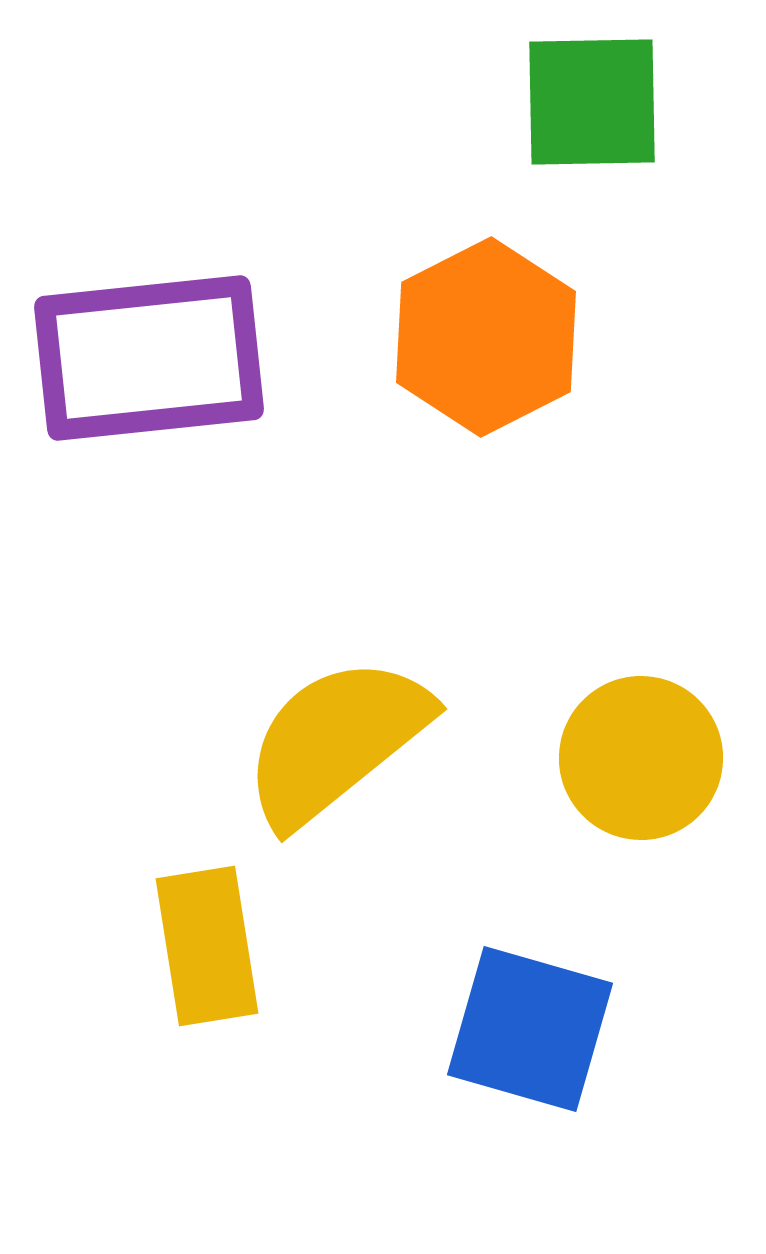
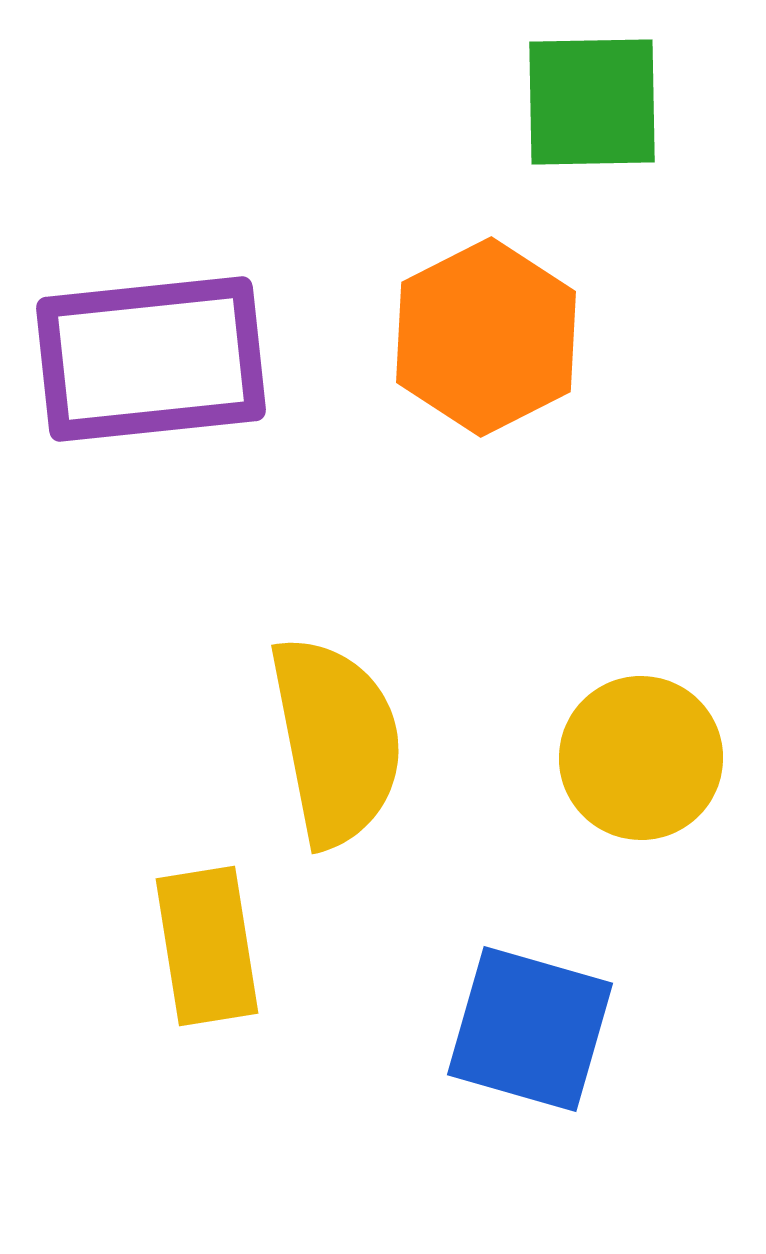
purple rectangle: moved 2 px right, 1 px down
yellow semicircle: rotated 118 degrees clockwise
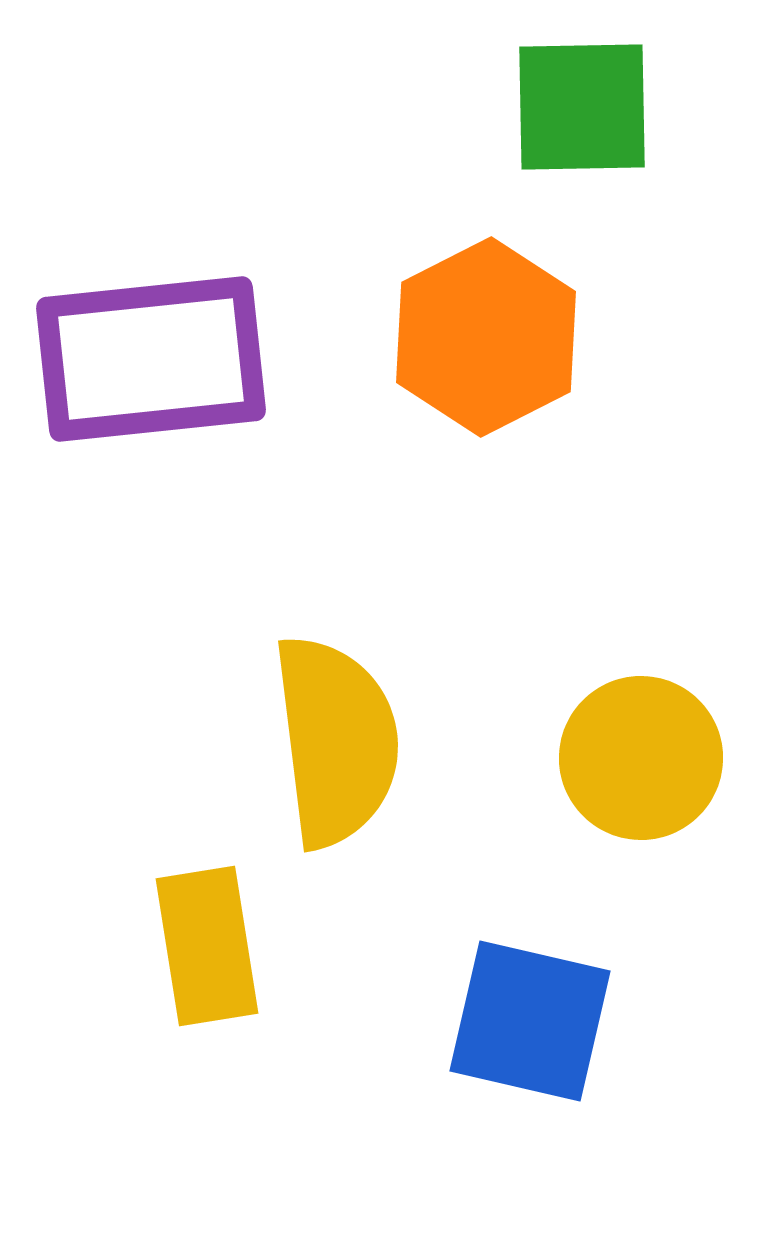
green square: moved 10 px left, 5 px down
yellow semicircle: rotated 4 degrees clockwise
blue square: moved 8 px up; rotated 3 degrees counterclockwise
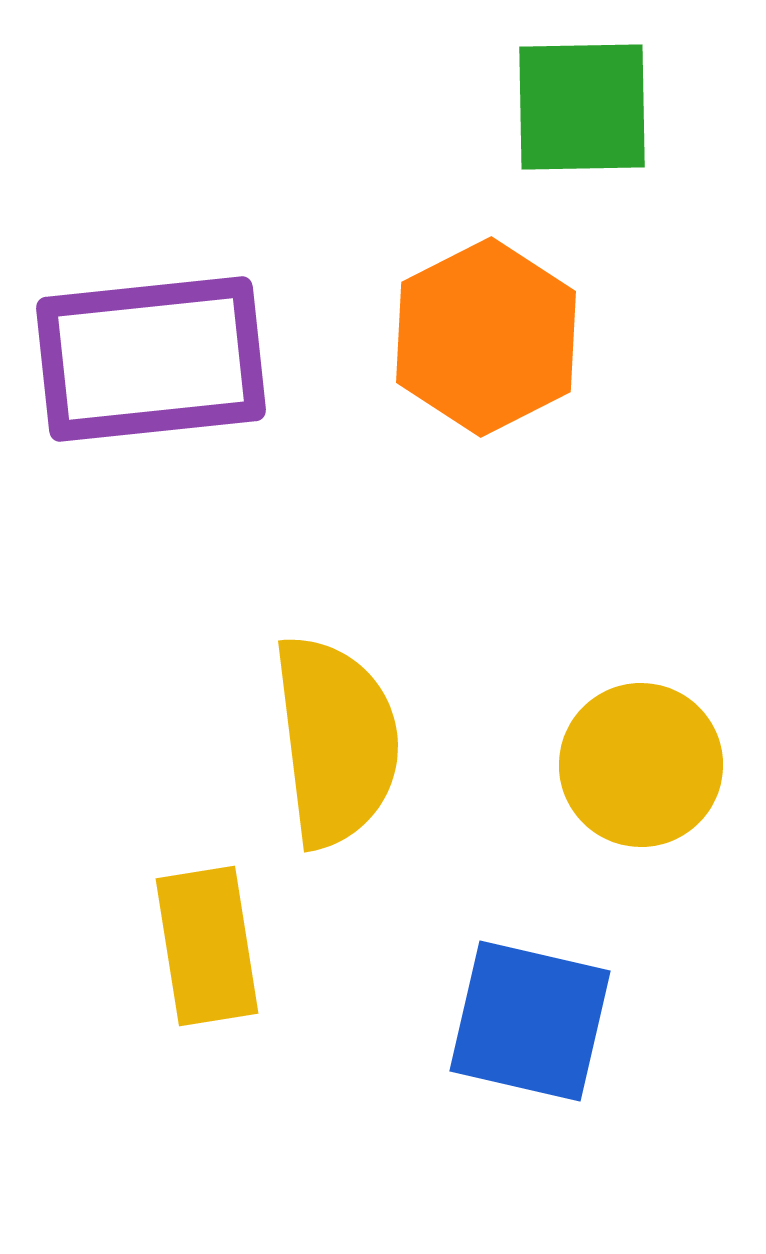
yellow circle: moved 7 px down
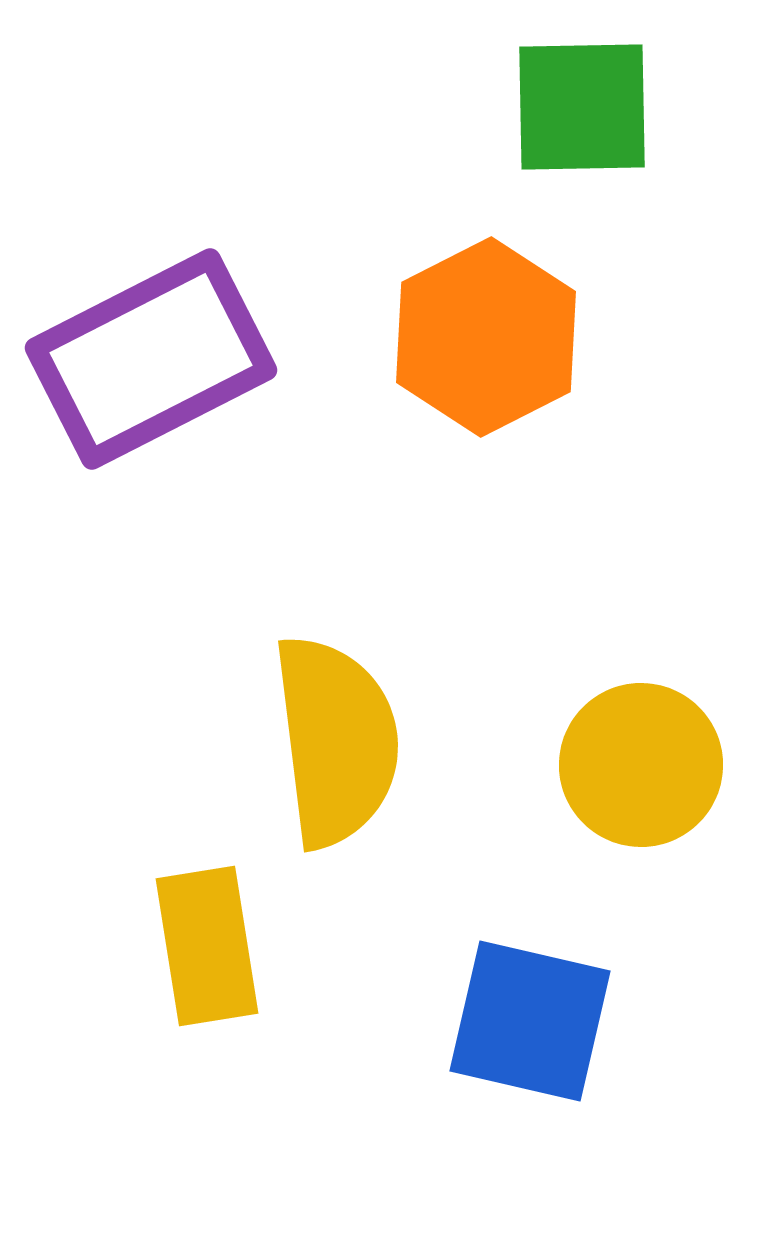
purple rectangle: rotated 21 degrees counterclockwise
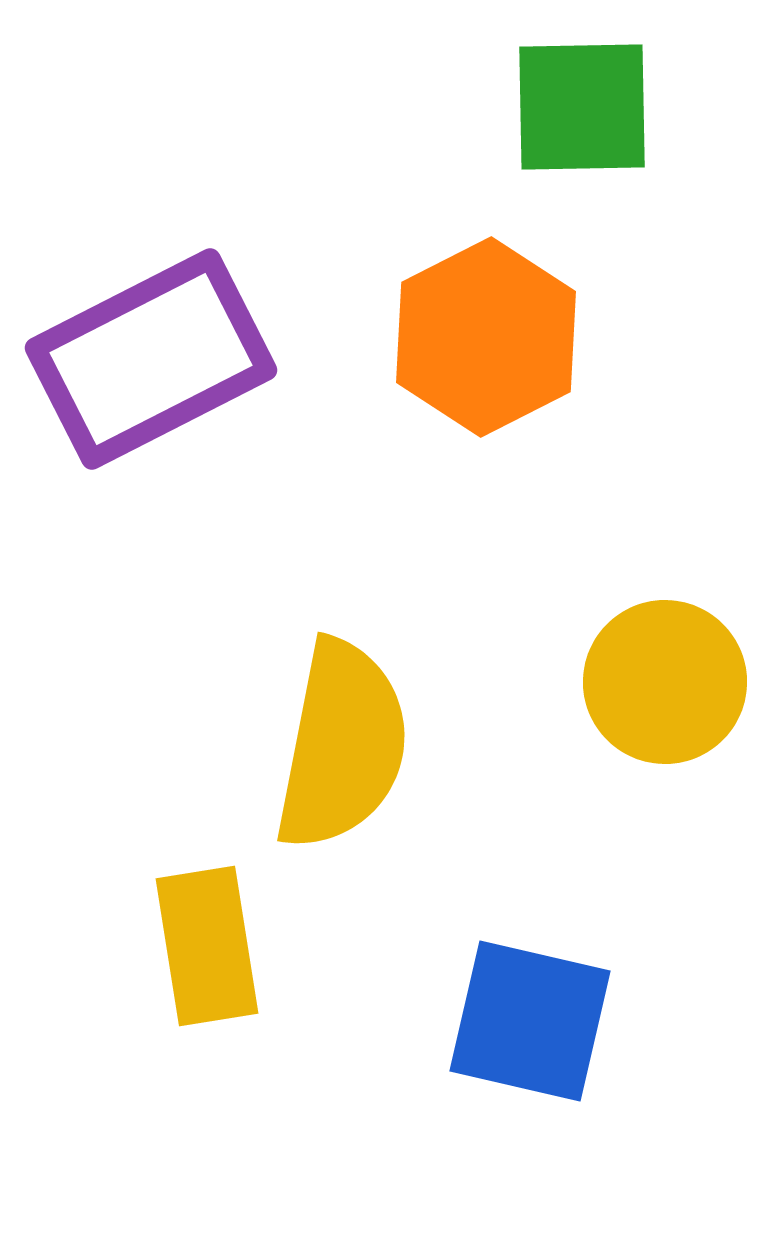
yellow semicircle: moved 6 px right, 4 px down; rotated 18 degrees clockwise
yellow circle: moved 24 px right, 83 px up
